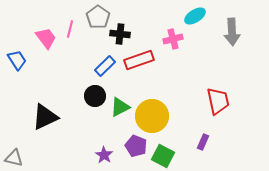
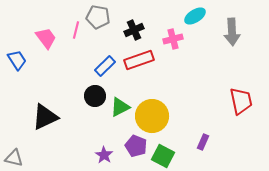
gray pentagon: rotated 25 degrees counterclockwise
pink line: moved 6 px right, 1 px down
black cross: moved 14 px right, 4 px up; rotated 30 degrees counterclockwise
red trapezoid: moved 23 px right
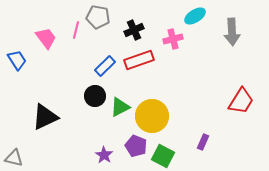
red trapezoid: rotated 44 degrees clockwise
